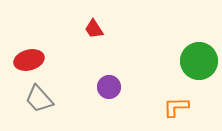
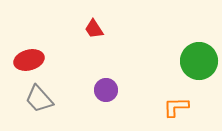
purple circle: moved 3 px left, 3 px down
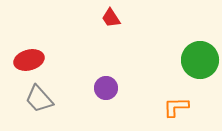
red trapezoid: moved 17 px right, 11 px up
green circle: moved 1 px right, 1 px up
purple circle: moved 2 px up
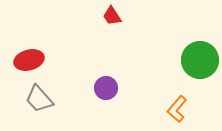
red trapezoid: moved 1 px right, 2 px up
orange L-shape: moved 1 px right, 2 px down; rotated 48 degrees counterclockwise
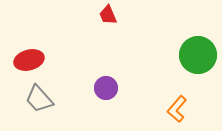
red trapezoid: moved 4 px left, 1 px up; rotated 10 degrees clockwise
green circle: moved 2 px left, 5 px up
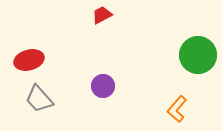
red trapezoid: moved 6 px left; rotated 85 degrees clockwise
purple circle: moved 3 px left, 2 px up
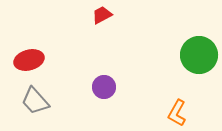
green circle: moved 1 px right
purple circle: moved 1 px right, 1 px down
gray trapezoid: moved 4 px left, 2 px down
orange L-shape: moved 4 px down; rotated 12 degrees counterclockwise
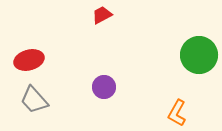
gray trapezoid: moved 1 px left, 1 px up
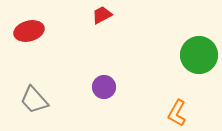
red ellipse: moved 29 px up
